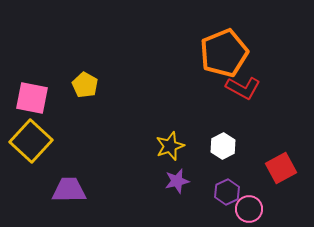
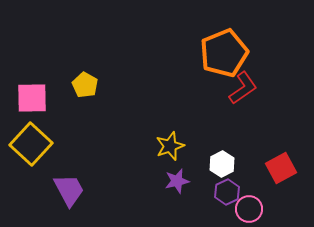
red L-shape: rotated 64 degrees counterclockwise
pink square: rotated 12 degrees counterclockwise
yellow square: moved 3 px down
white hexagon: moved 1 px left, 18 px down
purple trapezoid: rotated 63 degrees clockwise
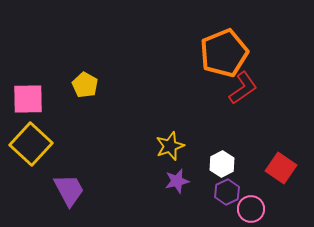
pink square: moved 4 px left, 1 px down
red square: rotated 28 degrees counterclockwise
pink circle: moved 2 px right
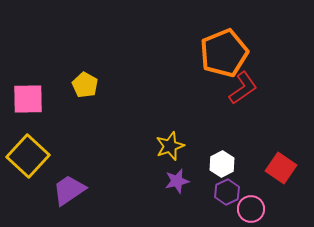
yellow square: moved 3 px left, 12 px down
purple trapezoid: rotated 96 degrees counterclockwise
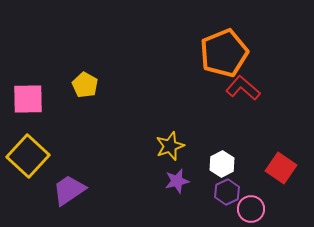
red L-shape: rotated 104 degrees counterclockwise
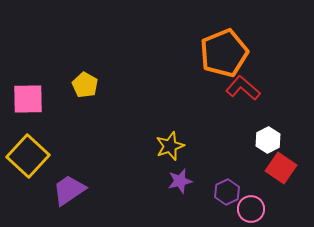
white hexagon: moved 46 px right, 24 px up
purple star: moved 3 px right
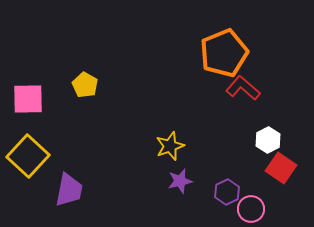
purple trapezoid: rotated 135 degrees clockwise
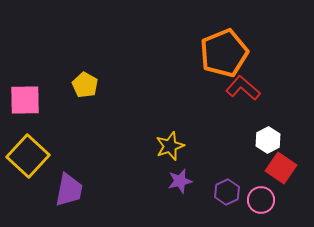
pink square: moved 3 px left, 1 px down
pink circle: moved 10 px right, 9 px up
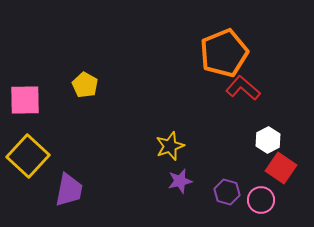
purple hexagon: rotated 20 degrees counterclockwise
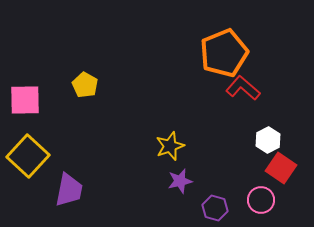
purple hexagon: moved 12 px left, 16 px down
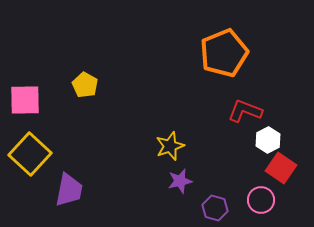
red L-shape: moved 2 px right, 23 px down; rotated 20 degrees counterclockwise
yellow square: moved 2 px right, 2 px up
